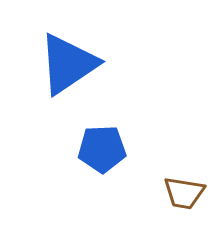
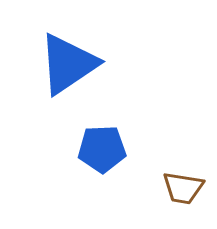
brown trapezoid: moved 1 px left, 5 px up
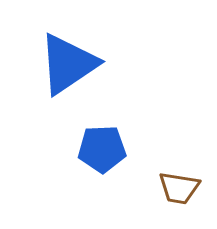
brown trapezoid: moved 4 px left
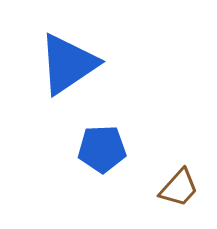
brown trapezoid: rotated 57 degrees counterclockwise
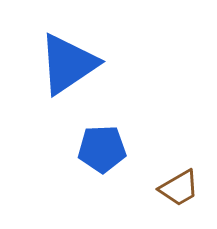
brown trapezoid: rotated 18 degrees clockwise
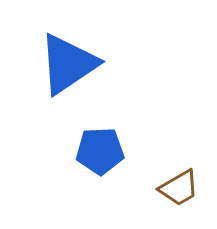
blue pentagon: moved 2 px left, 2 px down
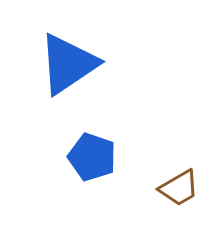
blue pentagon: moved 8 px left, 6 px down; rotated 21 degrees clockwise
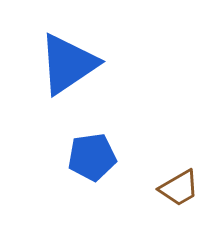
blue pentagon: rotated 27 degrees counterclockwise
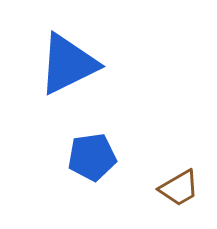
blue triangle: rotated 8 degrees clockwise
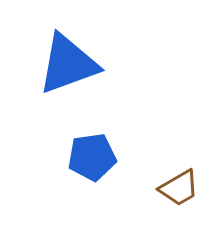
blue triangle: rotated 6 degrees clockwise
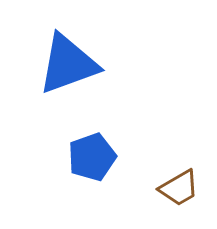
blue pentagon: rotated 12 degrees counterclockwise
